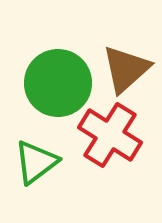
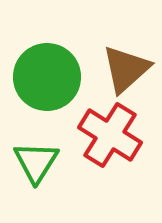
green circle: moved 11 px left, 6 px up
green triangle: rotated 21 degrees counterclockwise
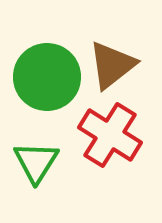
brown triangle: moved 14 px left, 4 px up; rotated 4 degrees clockwise
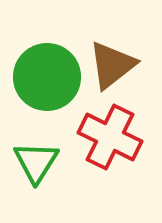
red cross: moved 2 px down; rotated 6 degrees counterclockwise
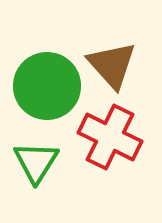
brown triangle: rotated 34 degrees counterclockwise
green circle: moved 9 px down
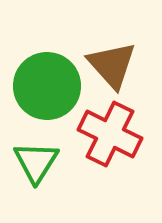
red cross: moved 3 px up
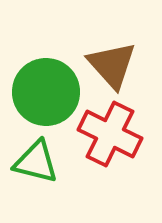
green circle: moved 1 px left, 6 px down
green triangle: rotated 48 degrees counterclockwise
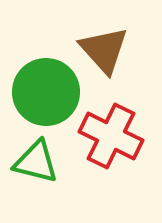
brown triangle: moved 8 px left, 15 px up
red cross: moved 1 px right, 2 px down
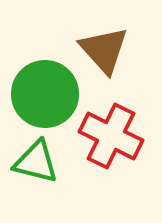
green circle: moved 1 px left, 2 px down
